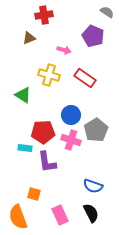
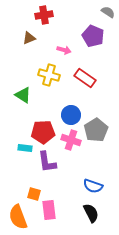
gray semicircle: moved 1 px right
pink rectangle: moved 11 px left, 5 px up; rotated 18 degrees clockwise
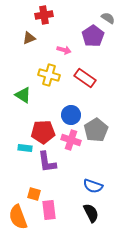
gray semicircle: moved 6 px down
purple pentagon: rotated 15 degrees clockwise
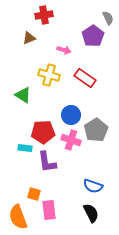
gray semicircle: rotated 32 degrees clockwise
